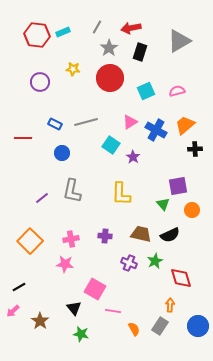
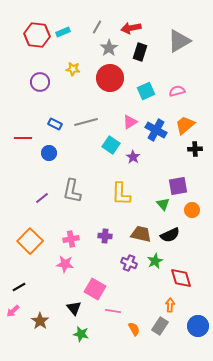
blue circle at (62, 153): moved 13 px left
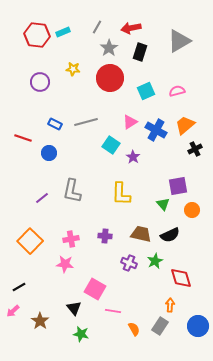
red line at (23, 138): rotated 18 degrees clockwise
black cross at (195, 149): rotated 24 degrees counterclockwise
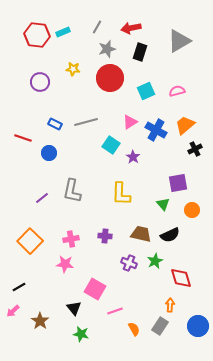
gray star at (109, 48): moved 2 px left, 1 px down; rotated 18 degrees clockwise
purple square at (178, 186): moved 3 px up
pink line at (113, 311): moved 2 px right; rotated 28 degrees counterclockwise
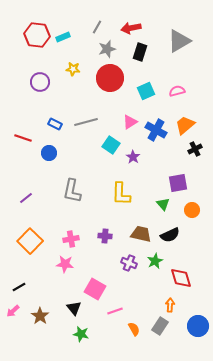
cyan rectangle at (63, 32): moved 5 px down
purple line at (42, 198): moved 16 px left
brown star at (40, 321): moved 5 px up
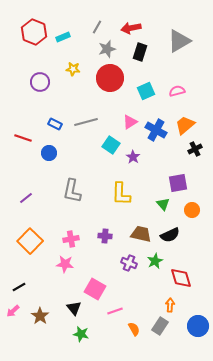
red hexagon at (37, 35): moved 3 px left, 3 px up; rotated 15 degrees clockwise
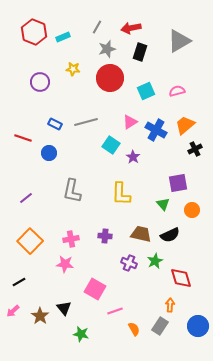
black line at (19, 287): moved 5 px up
black triangle at (74, 308): moved 10 px left
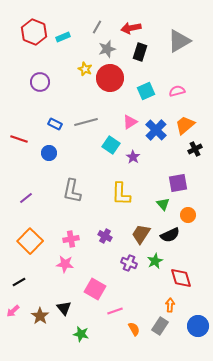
yellow star at (73, 69): moved 12 px right; rotated 16 degrees clockwise
blue cross at (156, 130): rotated 15 degrees clockwise
red line at (23, 138): moved 4 px left, 1 px down
orange circle at (192, 210): moved 4 px left, 5 px down
brown trapezoid at (141, 234): rotated 70 degrees counterclockwise
purple cross at (105, 236): rotated 24 degrees clockwise
